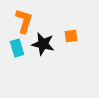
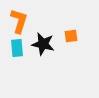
orange L-shape: moved 5 px left
cyan rectangle: rotated 12 degrees clockwise
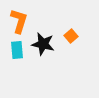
orange square: rotated 32 degrees counterclockwise
cyan rectangle: moved 2 px down
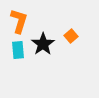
black star: rotated 25 degrees clockwise
cyan rectangle: moved 1 px right
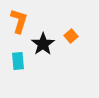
cyan rectangle: moved 11 px down
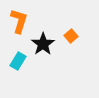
cyan rectangle: rotated 36 degrees clockwise
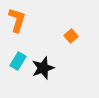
orange L-shape: moved 2 px left, 1 px up
black star: moved 24 px down; rotated 15 degrees clockwise
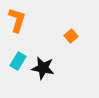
black star: rotated 30 degrees clockwise
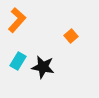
orange L-shape: rotated 25 degrees clockwise
black star: moved 1 px up
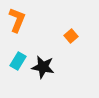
orange L-shape: rotated 20 degrees counterclockwise
